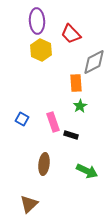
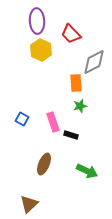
green star: rotated 16 degrees clockwise
brown ellipse: rotated 15 degrees clockwise
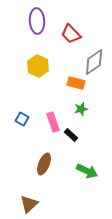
yellow hexagon: moved 3 px left, 16 px down
gray diamond: rotated 8 degrees counterclockwise
orange rectangle: rotated 72 degrees counterclockwise
green star: moved 1 px right, 3 px down
black rectangle: rotated 24 degrees clockwise
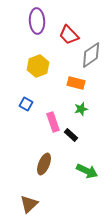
red trapezoid: moved 2 px left, 1 px down
gray diamond: moved 3 px left, 7 px up
yellow hexagon: rotated 15 degrees clockwise
blue square: moved 4 px right, 15 px up
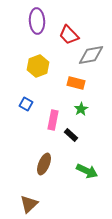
gray diamond: rotated 24 degrees clockwise
green star: rotated 16 degrees counterclockwise
pink rectangle: moved 2 px up; rotated 30 degrees clockwise
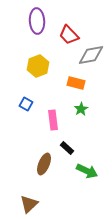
pink rectangle: rotated 18 degrees counterclockwise
black rectangle: moved 4 px left, 13 px down
